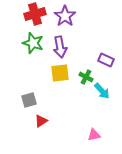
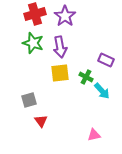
red triangle: rotated 32 degrees counterclockwise
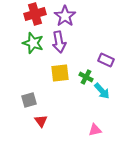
purple arrow: moved 1 px left, 5 px up
pink triangle: moved 1 px right, 5 px up
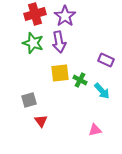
green cross: moved 6 px left, 3 px down
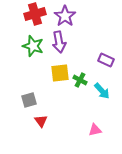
green star: moved 3 px down
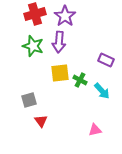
purple arrow: rotated 15 degrees clockwise
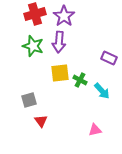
purple star: moved 1 px left
purple rectangle: moved 3 px right, 2 px up
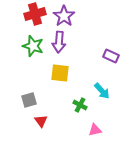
purple rectangle: moved 2 px right, 2 px up
yellow square: rotated 12 degrees clockwise
green cross: moved 25 px down
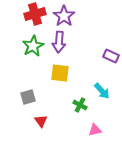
green star: rotated 25 degrees clockwise
gray square: moved 1 px left, 3 px up
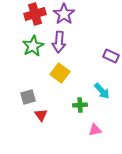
purple star: moved 2 px up
yellow square: rotated 30 degrees clockwise
green cross: rotated 32 degrees counterclockwise
red triangle: moved 6 px up
